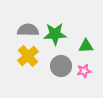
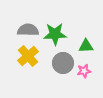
gray circle: moved 2 px right, 3 px up
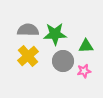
gray circle: moved 2 px up
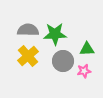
green triangle: moved 1 px right, 3 px down
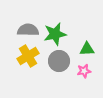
green star: rotated 10 degrees counterclockwise
yellow cross: rotated 10 degrees clockwise
gray circle: moved 4 px left
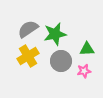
gray semicircle: moved 1 px up; rotated 35 degrees counterclockwise
gray circle: moved 2 px right
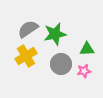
yellow cross: moved 2 px left
gray circle: moved 3 px down
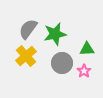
gray semicircle: rotated 20 degrees counterclockwise
yellow cross: rotated 10 degrees counterclockwise
gray circle: moved 1 px right, 1 px up
pink star: rotated 24 degrees counterclockwise
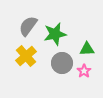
gray semicircle: moved 3 px up
